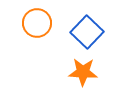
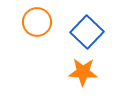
orange circle: moved 1 px up
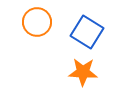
blue square: rotated 12 degrees counterclockwise
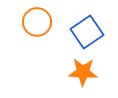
blue square: rotated 24 degrees clockwise
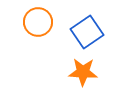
orange circle: moved 1 px right
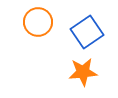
orange star: rotated 8 degrees counterclockwise
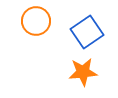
orange circle: moved 2 px left, 1 px up
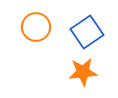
orange circle: moved 6 px down
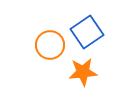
orange circle: moved 14 px right, 18 px down
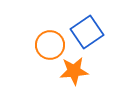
orange star: moved 9 px left, 1 px up
